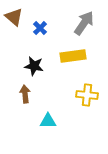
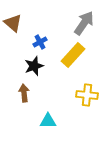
brown triangle: moved 1 px left, 6 px down
blue cross: moved 14 px down; rotated 16 degrees clockwise
yellow rectangle: moved 1 px up; rotated 40 degrees counterclockwise
black star: rotated 30 degrees counterclockwise
brown arrow: moved 1 px left, 1 px up
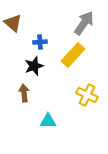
blue cross: rotated 24 degrees clockwise
yellow cross: rotated 20 degrees clockwise
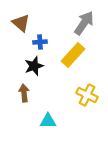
brown triangle: moved 8 px right
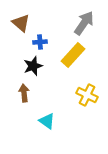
black star: moved 1 px left
cyan triangle: moved 1 px left; rotated 36 degrees clockwise
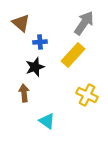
black star: moved 2 px right, 1 px down
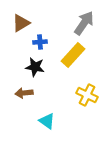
brown triangle: rotated 48 degrees clockwise
black star: rotated 30 degrees clockwise
brown arrow: rotated 90 degrees counterclockwise
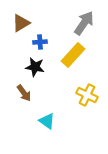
brown arrow: rotated 120 degrees counterclockwise
